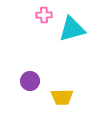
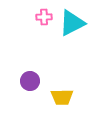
pink cross: moved 2 px down
cyan triangle: moved 6 px up; rotated 12 degrees counterclockwise
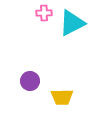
pink cross: moved 4 px up
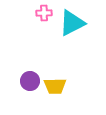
yellow trapezoid: moved 7 px left, 11 px up
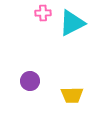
pink cross: moved 1 px left
yellow trapezoid: moved 17 px right, 9 px down
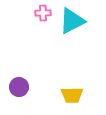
cyan triangle: moved 2 px up
purple circle: moved 11 px left, 6 px down
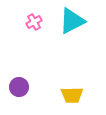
pink cross: moved 9 px left, 9 px down; rotated 28 degrees counterclockwise
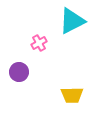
pink cross: moved 5 px right, 21 px down
purple circle: moved 15 px up
